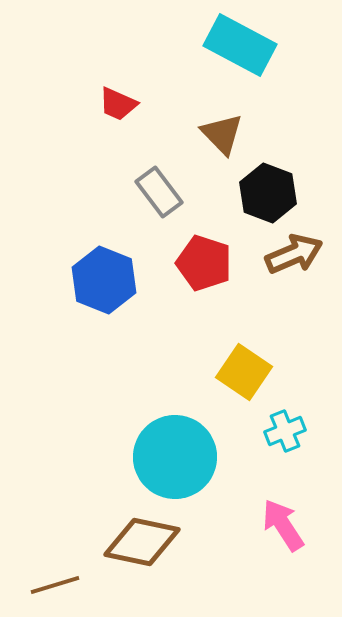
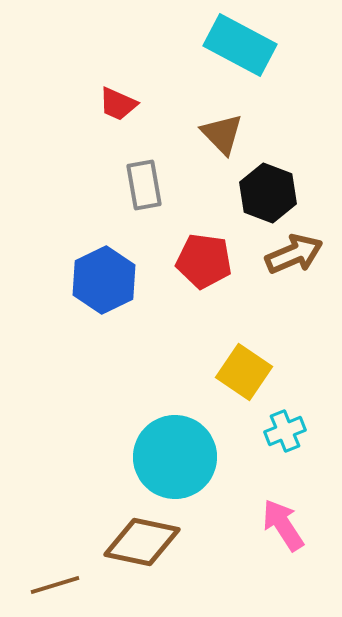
gray rectangle: moved 15 px left, 7 px up; rotated 27 degrees clockwise
red pentagon: moved 2 px up; rotated 10 degrees counterclockwise
blue hexagon: rotated 12 degrees clockwise
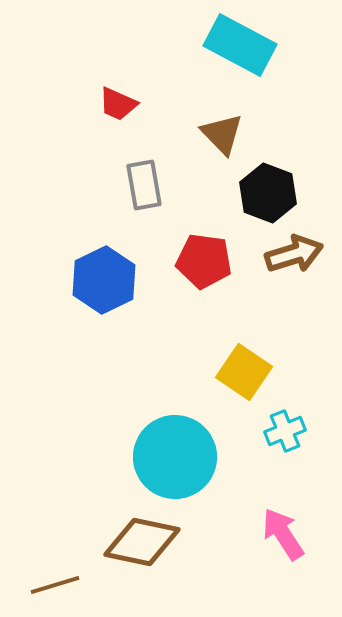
brown arrow: rotated 6 degrees clockwise
pink arrow: moved 9 px down
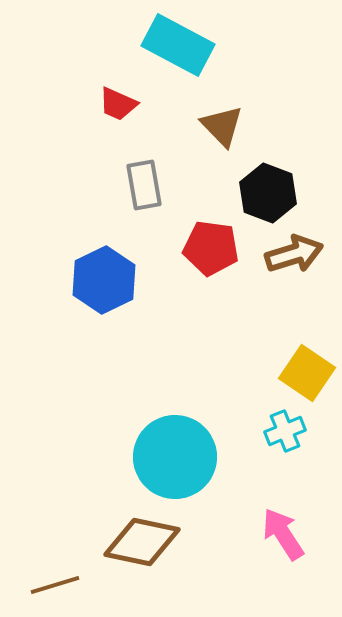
cyan rectangle: moved 62 px left
brown triangle: moved 8 px up
red pentagon: moved 7 px right, 13 px up
yellow square: moved 63 px right, 1 px down
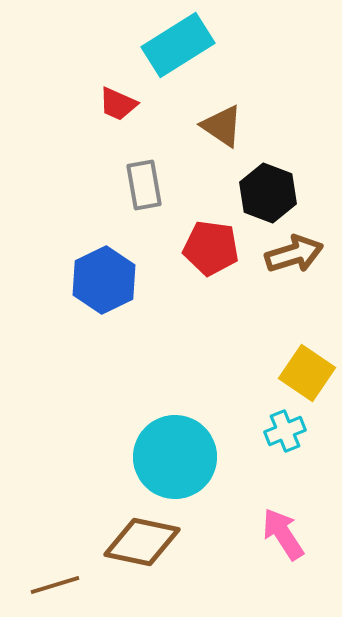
cyan rectangle: rotated 60 degrees counterclockwise
brown triangle: rotated 12 degrees counterclockwise
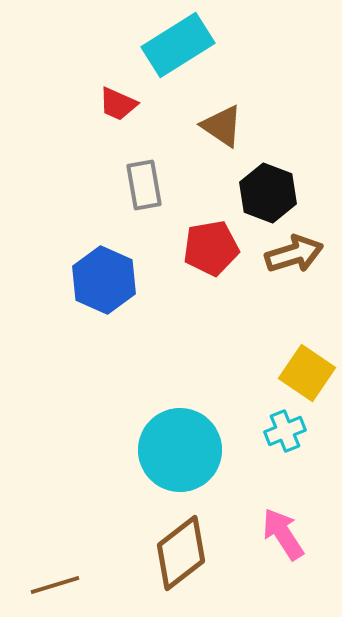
red pentagon: rotated 18 degrees counterclockwise
blue hexagon: rotated 10 degrees counterclockwise
cyan circle: moved 5 px right, 7 px up
brown diamond: moved 39 px right, 11 px down; rotated 50 degrees counterclockwise
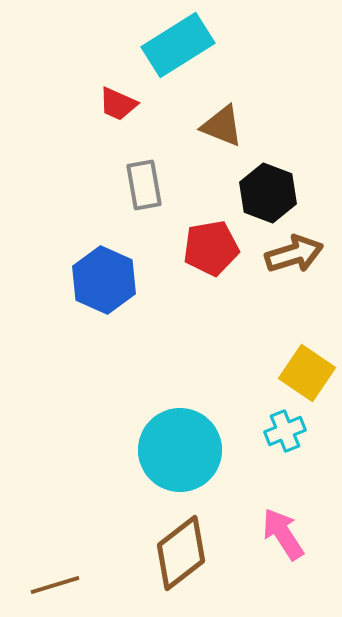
brown triangle: rotated 12 degrees counterclockwise
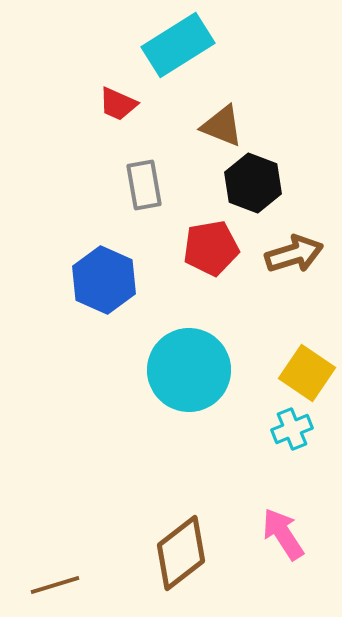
black hexagon: moved 15 px left, 10 px up
cyan cross: moved 7 px right, 2 px up
cyan circle: moved 9 px right, 80 px up
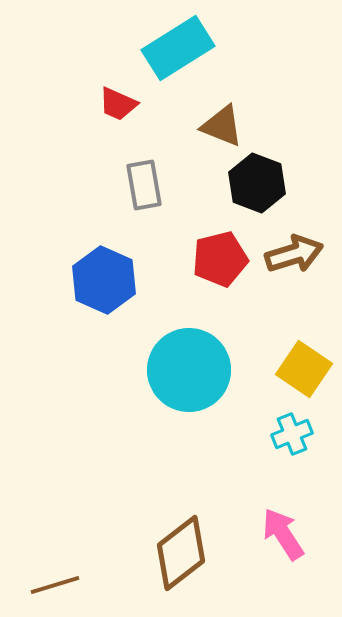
cyan rectangle: moved 3 px down
black hexagon: moved 4 px right
red pentagon: moved 9 px right, 11 px down; rotated 4 degrees counterclockwise
yellow square: moved 3 px left, 4 px up
cyan cross: moved 5 px down
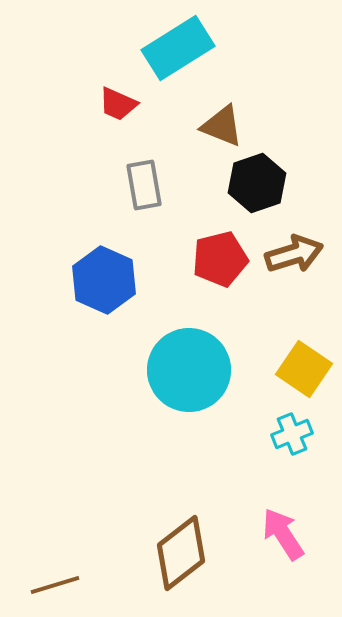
black hexagon: rotated 20 degrees clockwise
